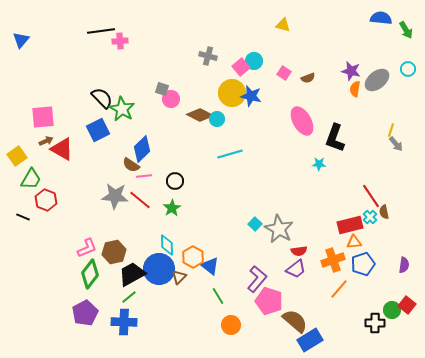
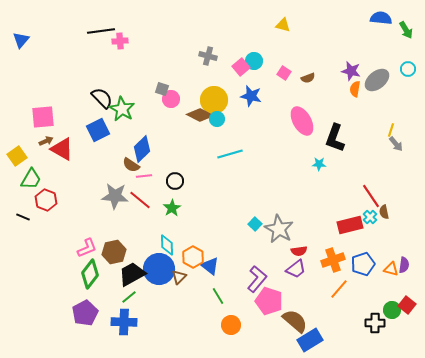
yellow circle at (232, 93): moved 18 px left, 7 px down
orange triangle at (354, 242): moved 37 px right, 27 px down; rotated 21 degrees clockwise
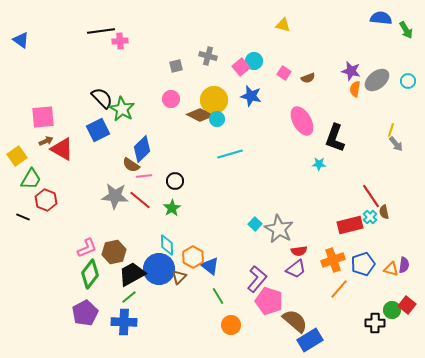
blue triangle at (21, 40): rotated 36 degrees counterclockwise
cyan circle at (408, 69): moved 12 px down
gray square at (162, 89): moved 14 px right, 23 px up; rotated 32 degrees counterclockwise
